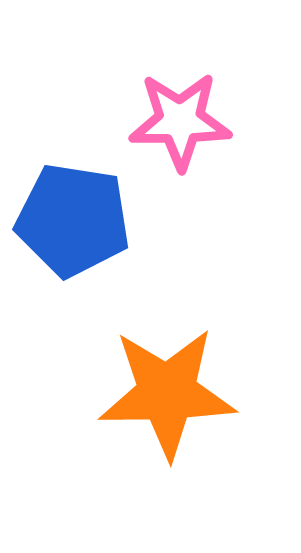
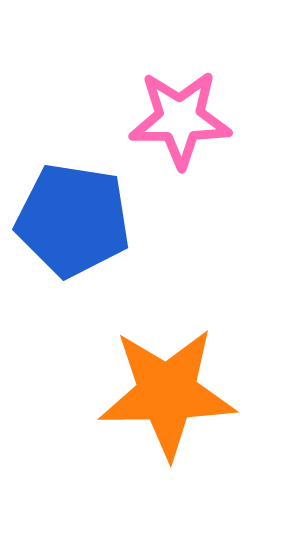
pink star: moved 2 px up
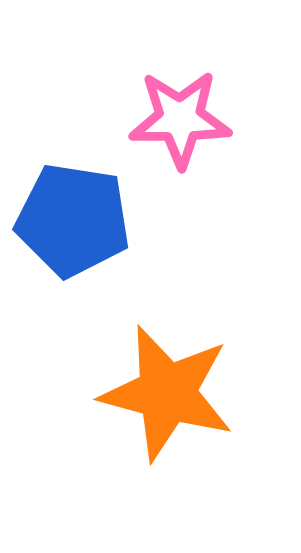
orange star: rotated 16 degrees clockwise
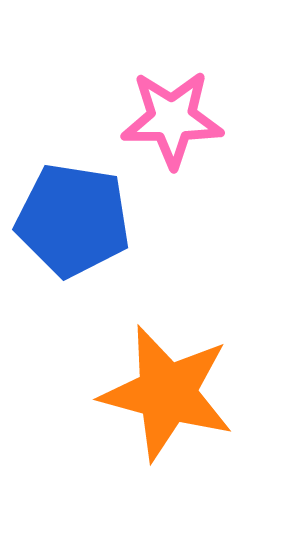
pink star: moved 8 px left
